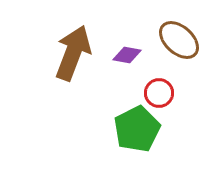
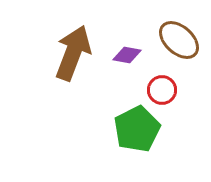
red circle: moved 3 px right, 3 px up
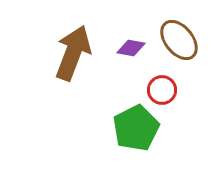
brown ellipse: rotated 9 degrees clockwise
purple diamond: moved 4 px right, 7 px up
green pentagon: moved 1 px left, 1 px up
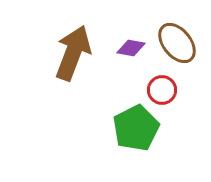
brown ellipse: moved 2 px left, 3 px down
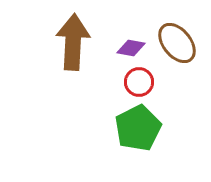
brown arrow: moved 11 px up; rotated 18 degrees counterclockwise
red circle: moved 23 px left, 8 px up
green pentagon: moved 2 px right
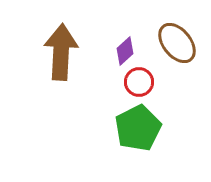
brown arrow: moved 12 px left, 10 px down
purple diamond: moved 6 px left, 3 px down; rotated 52 degrees counterclockwise
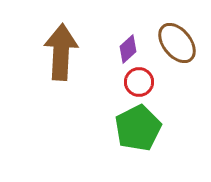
purple diamond: moved 3 px right, 2 px up
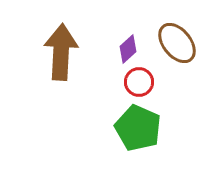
green pentagon: rotated 21 degrees counterclockwise
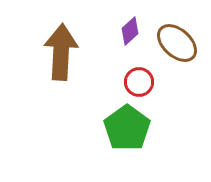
brown ellipse: rotated 9 degrees counterclockwise
purple diamond: moved 2 px right, 18 px up
green pentagon: moved 11 px left; rotated 12 degrees clockwise
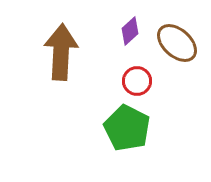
red circle: moved 2 px left, 1 px up
green pentagon: rotated 9 degrees counterclockwise
